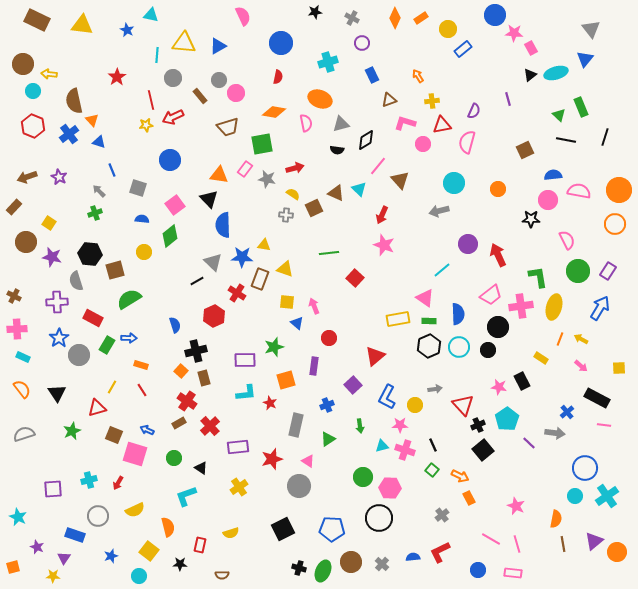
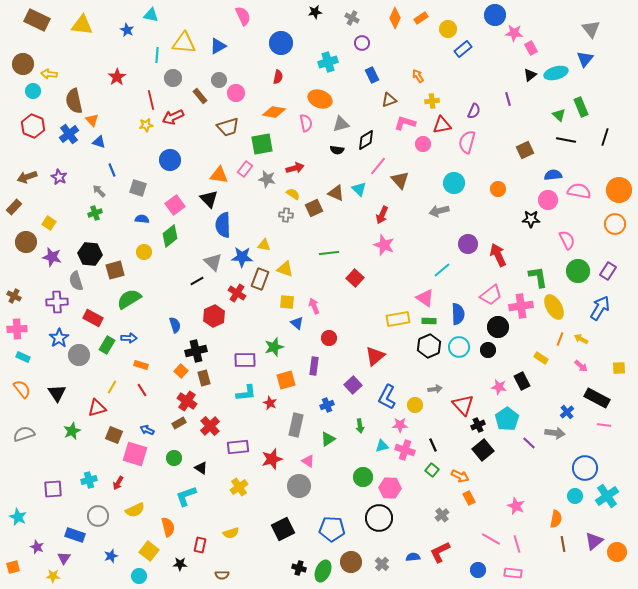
yellow ellipse at (554, 307): rotated 45 degrees counterclockwise
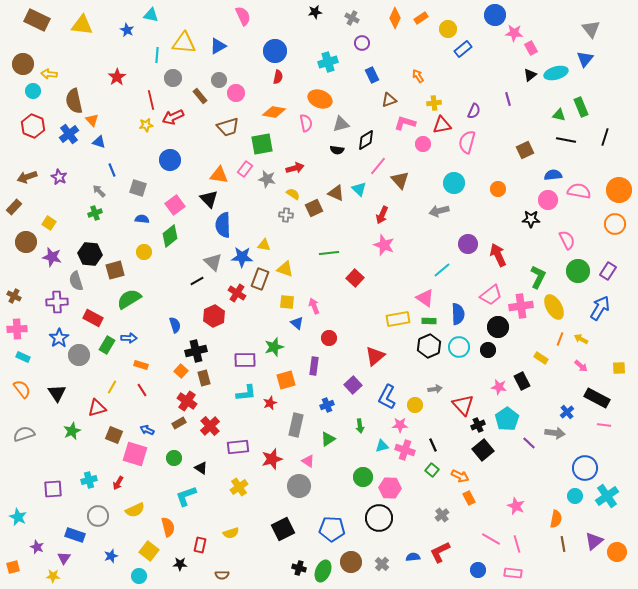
blue circle at (281, 43): moved 6 px left, 8 px down
yellow cross at (432, 101): moved 2 px right, 2 px down
green triangle at (559, 115): rotated 32 degrees counterclockwise
green L-shape at (538, 277): rotated 35 degrees clockwise
red star at (270, 403): rotated 24 degrees clockwise
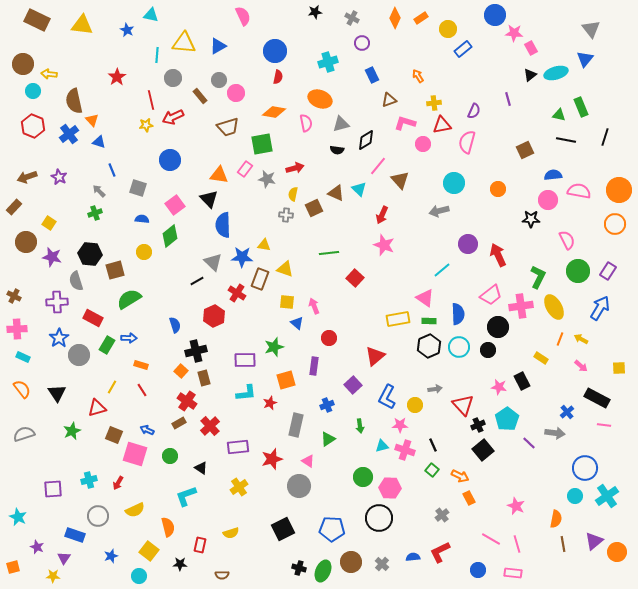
yellow semicircle at (293, 194): rotated 112 degrees counterclockwise
green circle at (174, 458): moved 4 px left, 2 px up
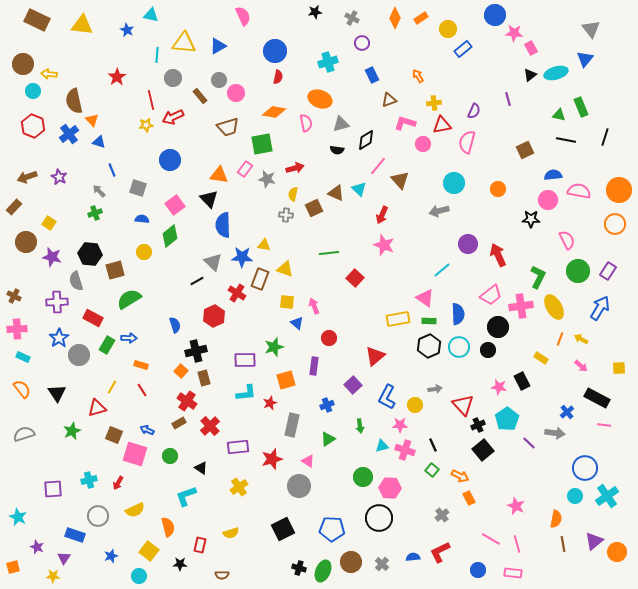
gray rectangle at (296, 425): moved 4 px left
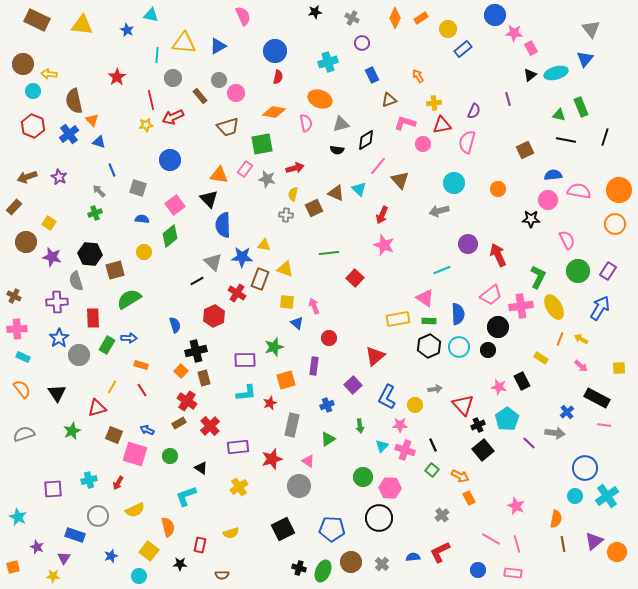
cyan line at (442, 270): rotated 18 degrees clockwise
red rectangle at (93, 318): rotated 60 degrees clockwise
cyan triangle at (382, 446): rotated 32 degrees counterclockwise
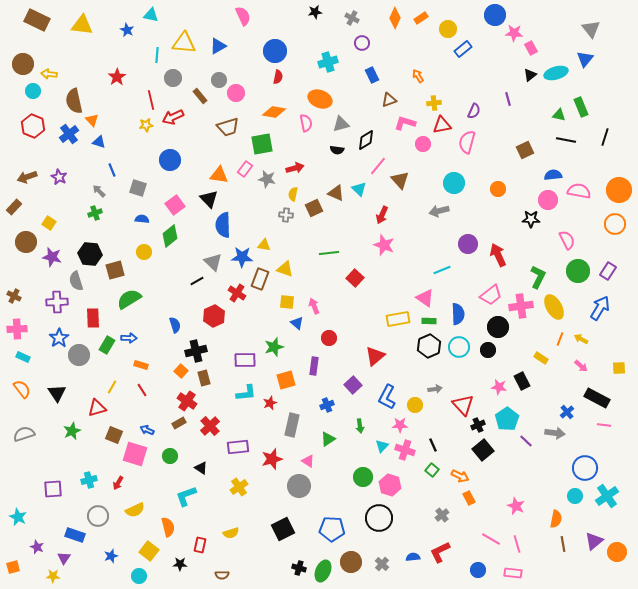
purple line at (529, 443): moved 3 px left, 2 px up
pink hexagon at (390, 488): moved 3 px up; rotated 15 degrees clockwise
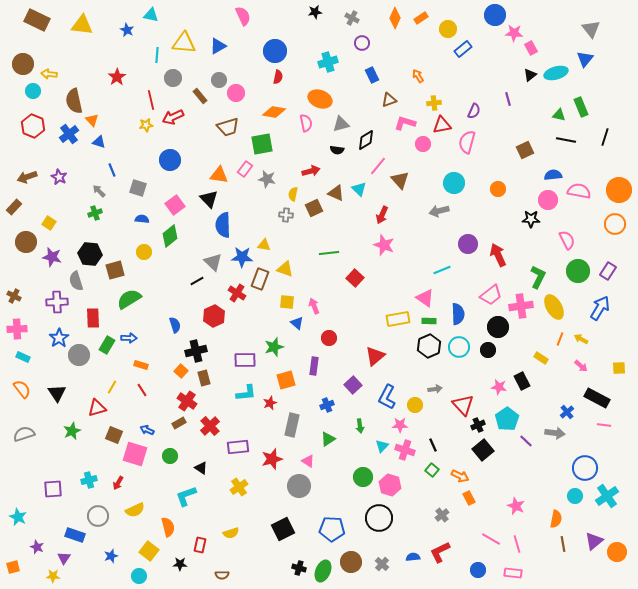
red arrow at (295, 168): moved 16 px right, 3 px down
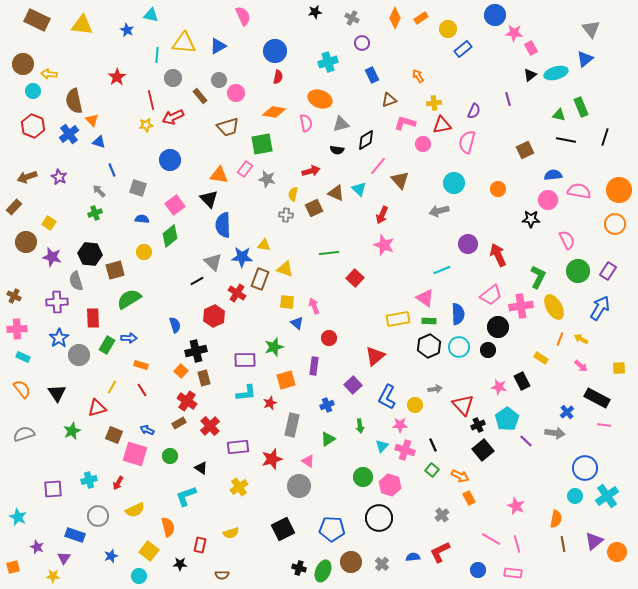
blue triangle at (585, 59): rotated 12 degrees clockwise
